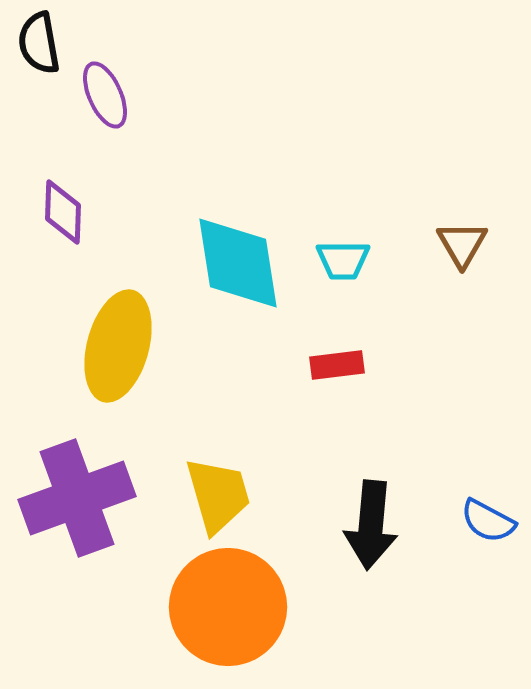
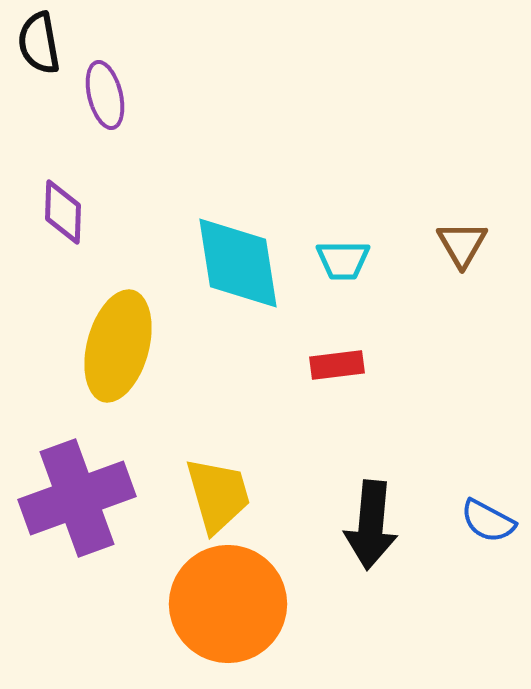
purple ellipse: rotated 10 degrees clockwise
orange circle: moved 3 px up
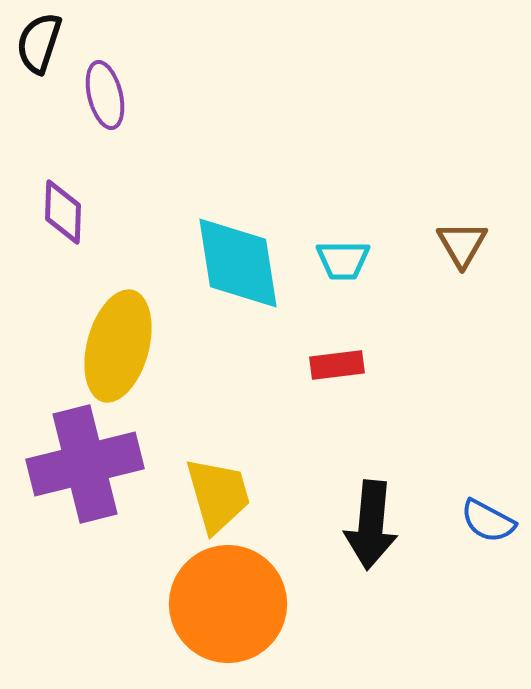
black semicircle: rotated 28 degrees clockwise
purple cross: moved 8 px right, 34 px up; rotated 6 degrees clockwise
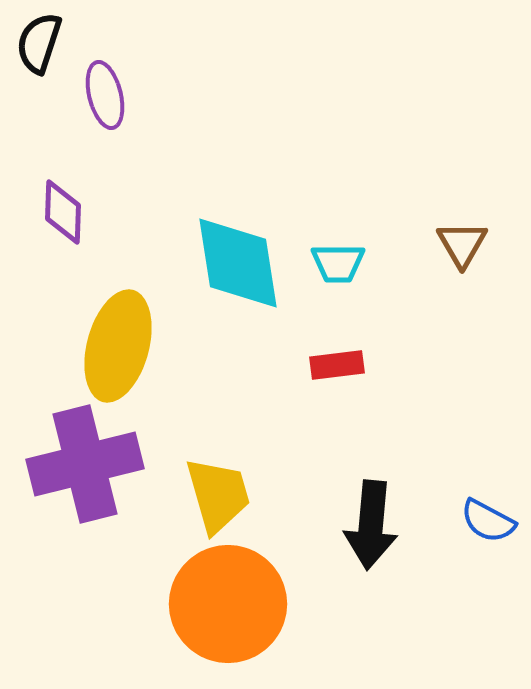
cyan trapezoid: moved 5 px left, 3 px down
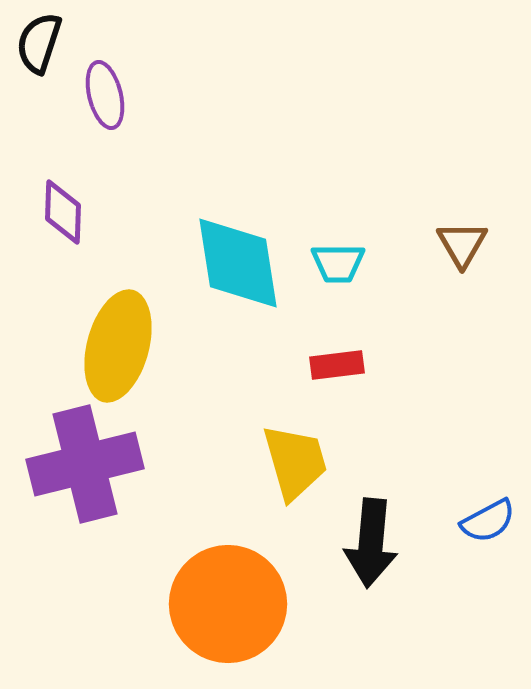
yellow trapezoid: moved 77 px right, 33 px up
blue semicircle: rotated 56 degrees counterclockwise
black arrow: moved 18 px down
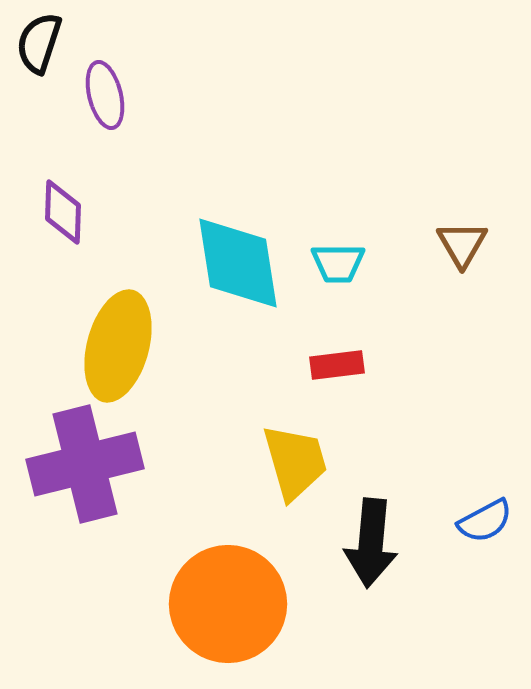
blue semicircle: moved 3 px left
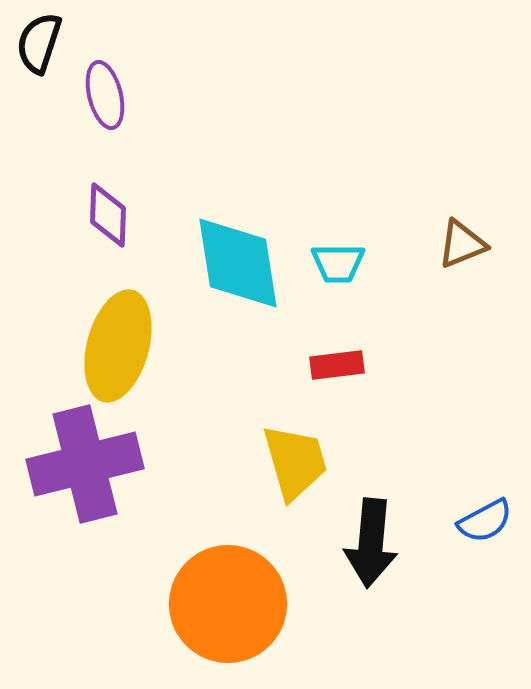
purple diamond: moved 45 px right, 3 px down
brown triangle: rotated 38 degrees clockwise
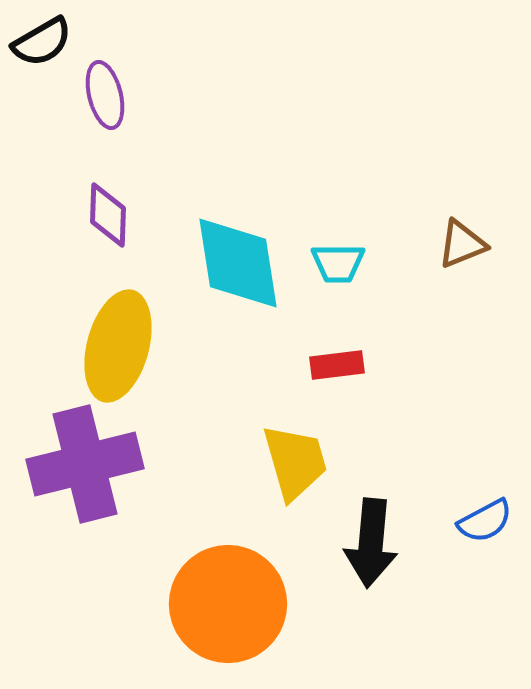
black semicircle: moved 3 px right, 1 px up; rotated 138 degrees counterclockwise
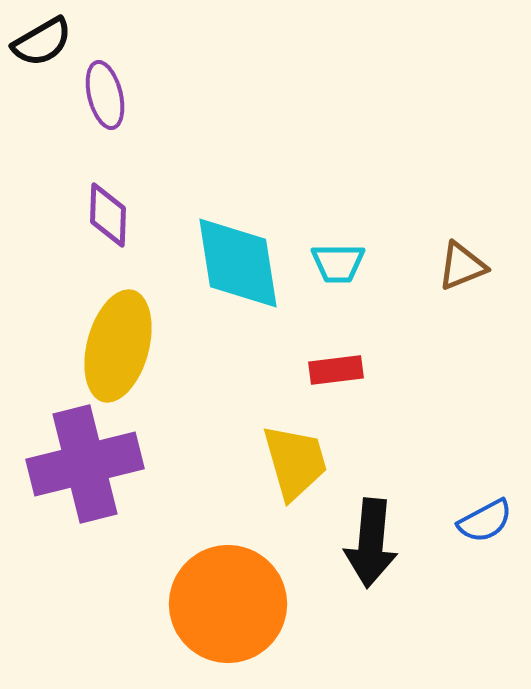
brown triangle: moved 22 px down
red rectangle: moved 1 px left, 5 px down
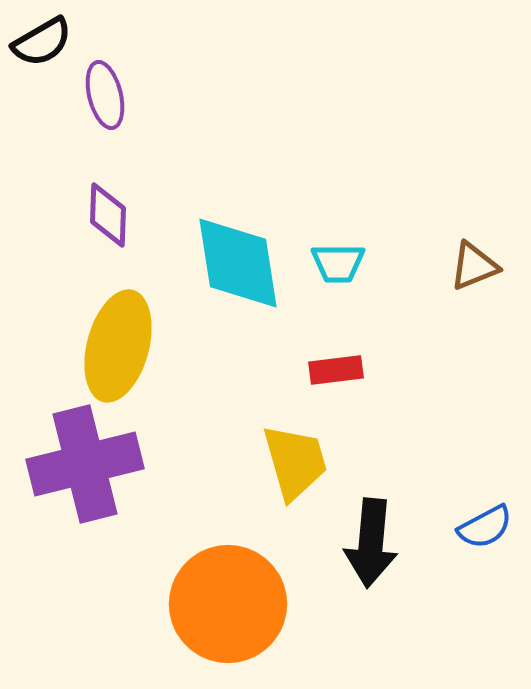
brown triangle: moved 12 px right
blue semicircle: moved 6 px down
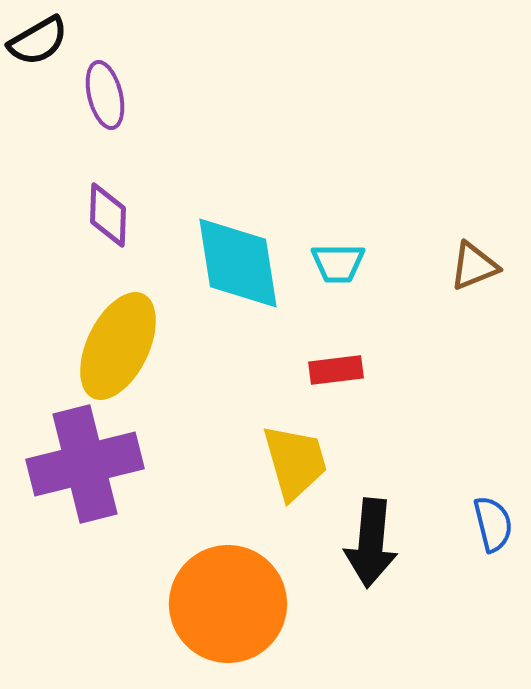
black semicircle: moved 4 px left, 1 px up
yellow ellipse: rotated 11 degrees clockwise
blue semicircle: moved 8 px right, 3 px up; rotated 76 degrees counterclockwise
